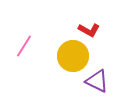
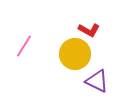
yellow circle: moved 2 px right, 2 px up
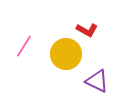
red L-shape: moved 2 px left
yellow circle: moved 9 px left
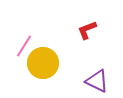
red L-shape: rotated 130 degrees clockwise
yellow circle: moved 23 px left, 9 px down
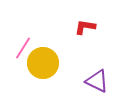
red L-shape: moved 2 px left, 3 px up; rotated 30 degrees clockwise
pink line: moved 1 px left, 2 px down
